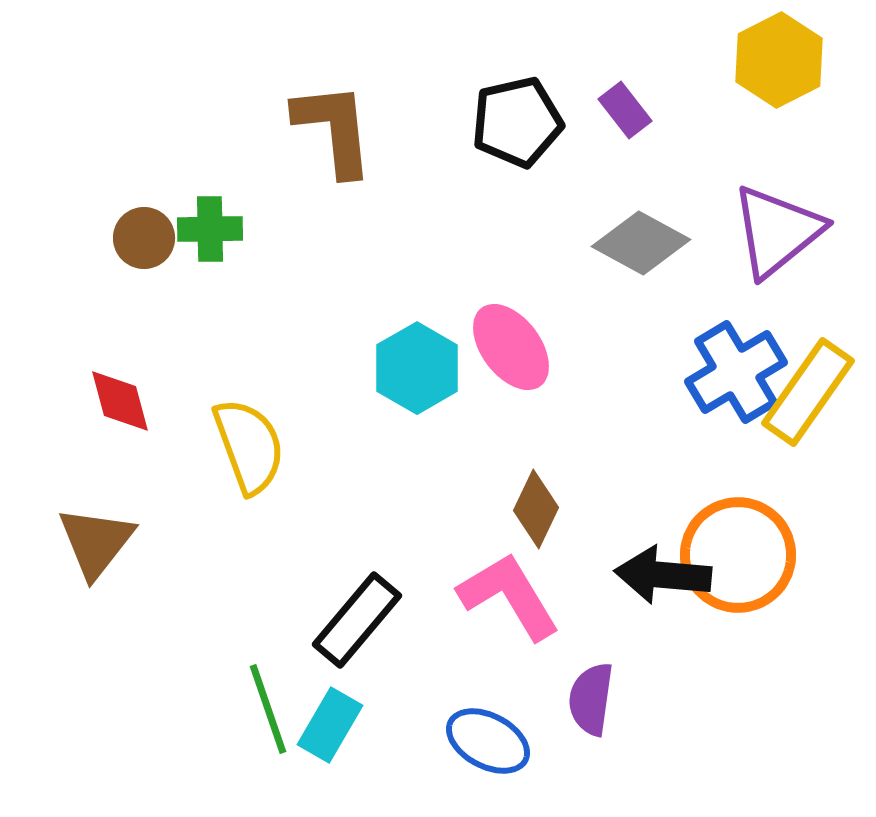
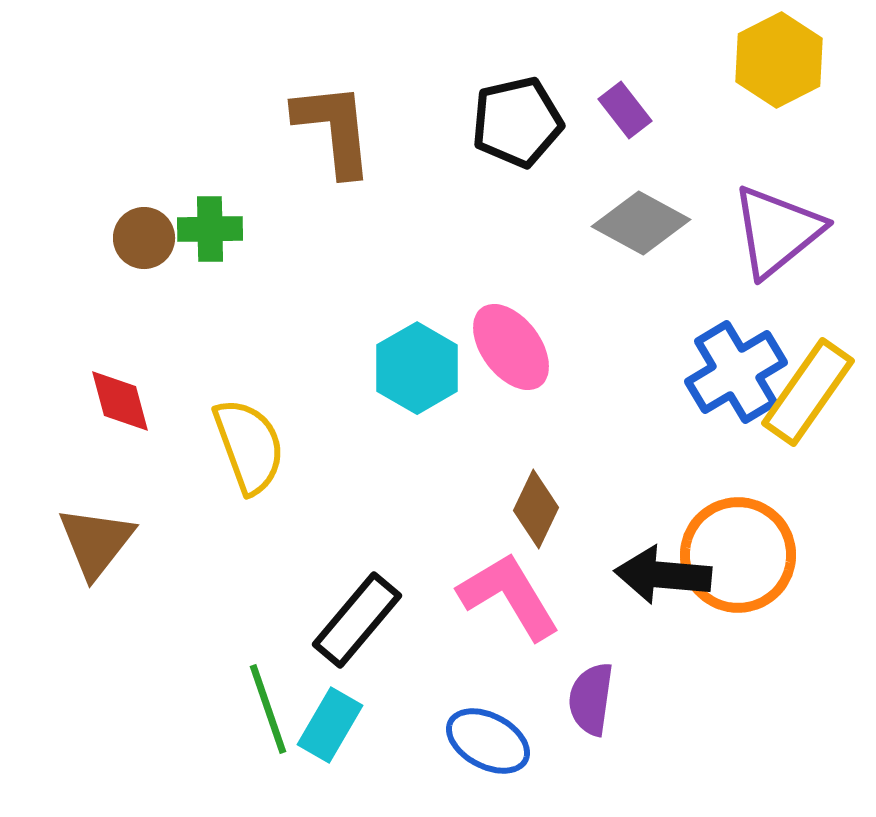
gray diamond: moved 20 px up
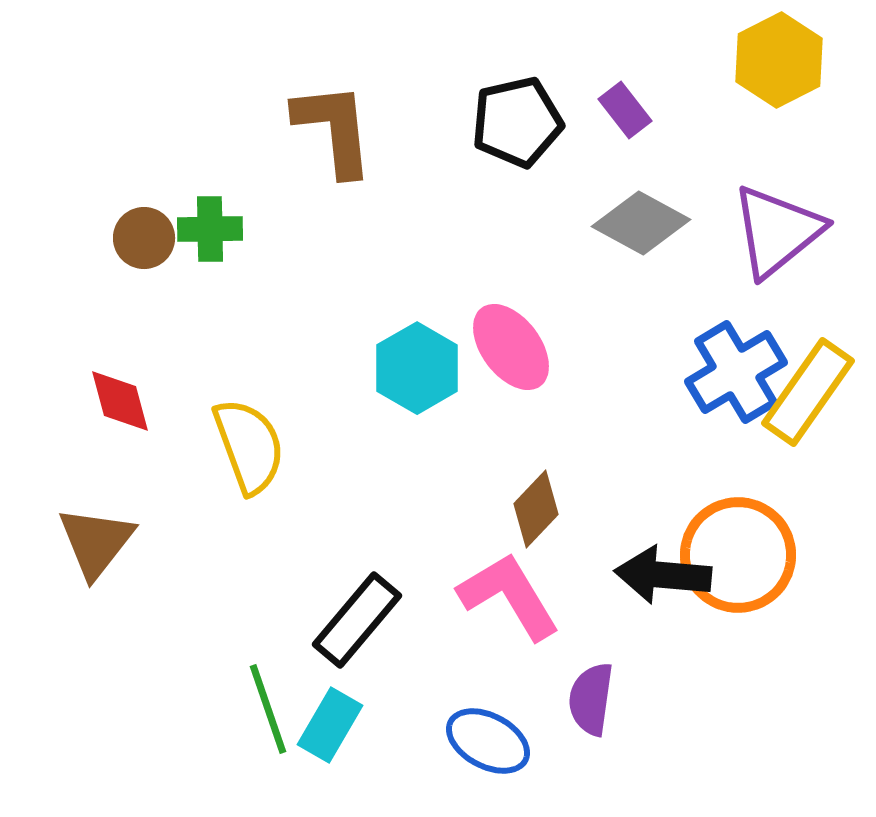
brown diamond: rotated 18 degrees clockwise
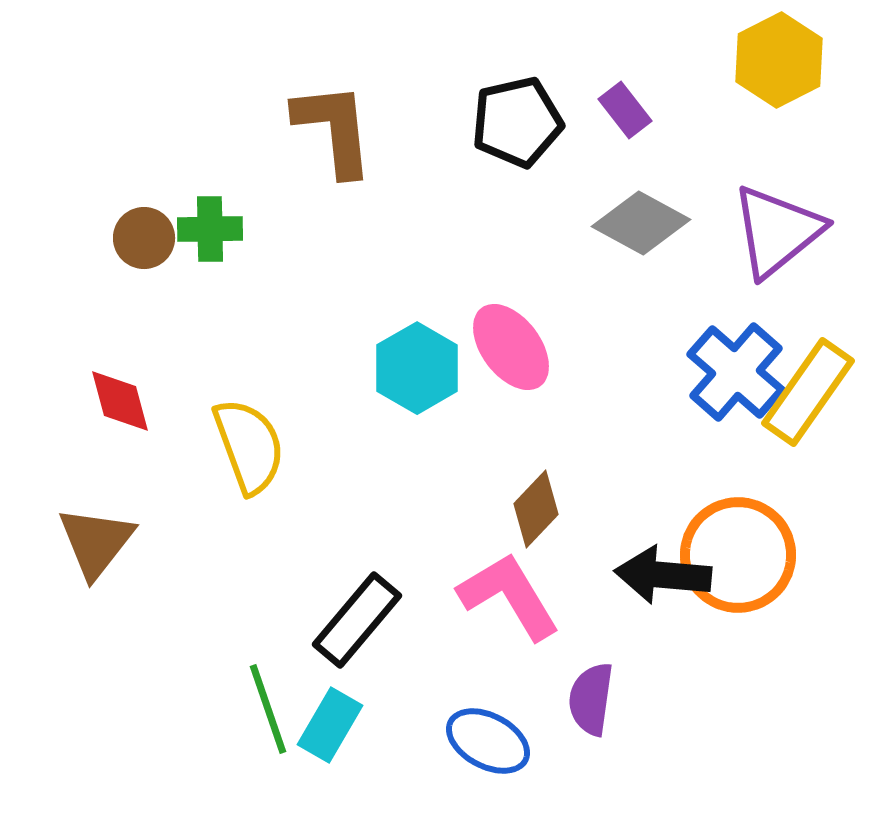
blue cross: rotated 18 degrees counterclockwise
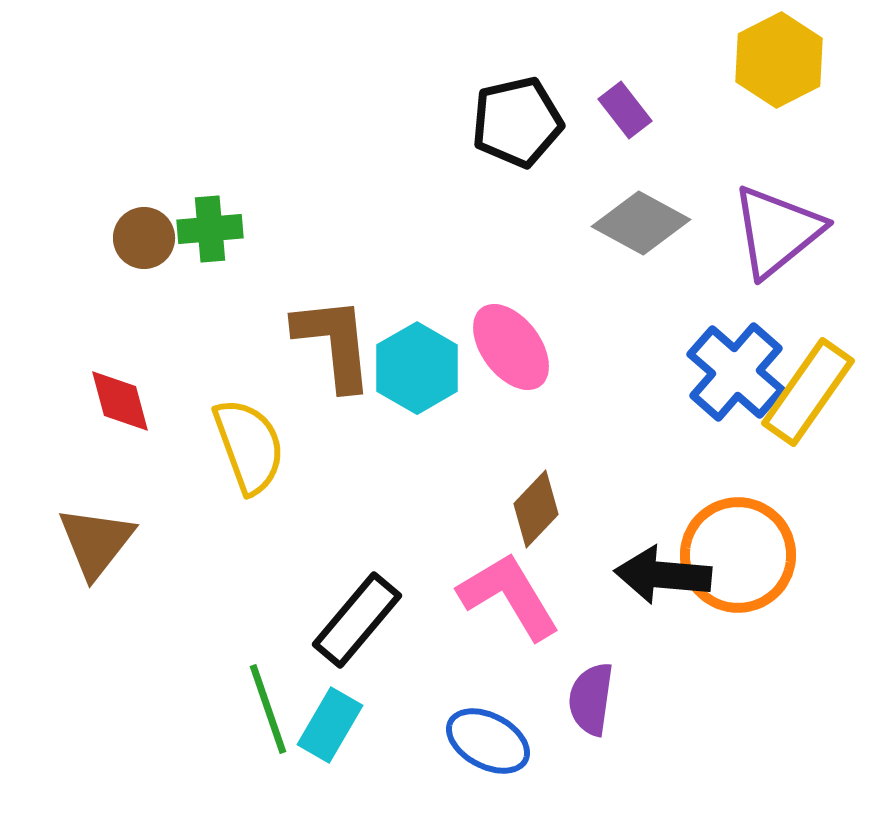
brown L-shape: moved 214 px down
green cross: rotated 4 degrees counterclockwise
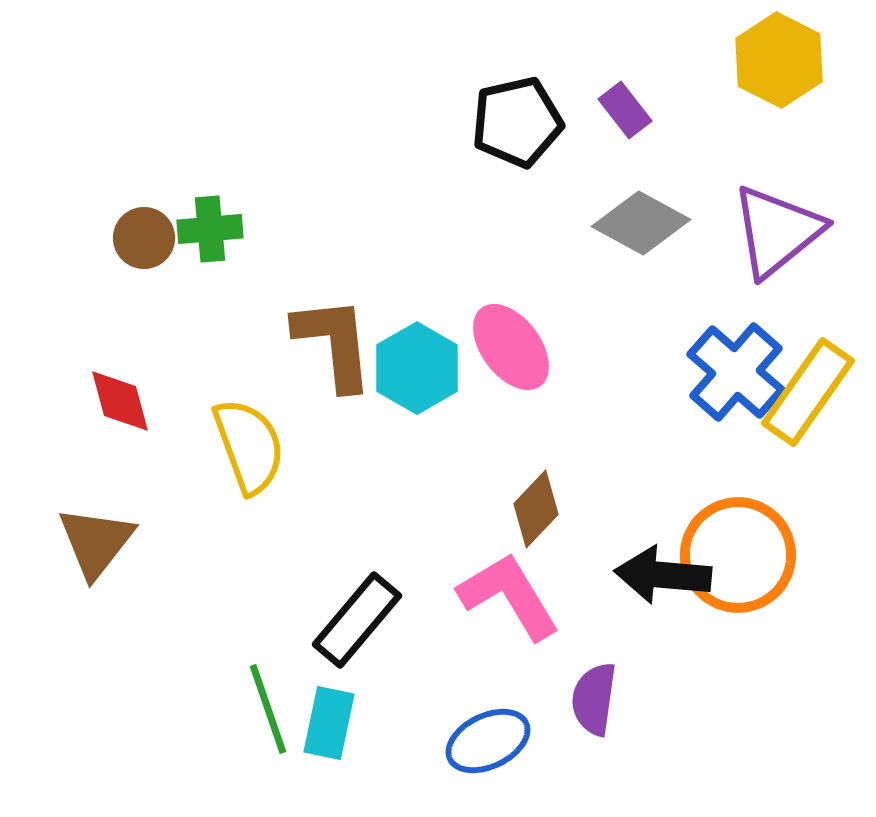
yellow hexagon: rotated 6 degrees counterclockwise
purple semicircle: moved 3 px right
cyan rectangle: moved 1 px left, 2 px up; rotated 18 degrees counterclockwise
blue ellipse: rotated 54 degrees counterclockwise
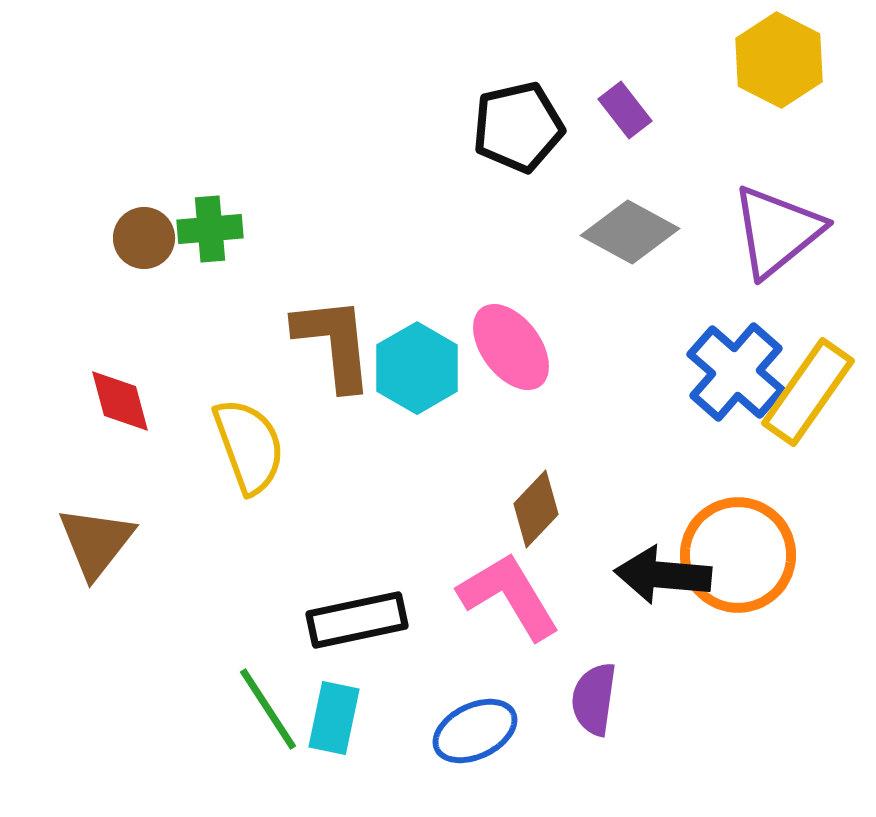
black pentagon: moved 1 px right, 5 px down
gray diamond: moved 11 px left, 9 px down
black rectangle: rotated 38 degrees clockwise
green line: rotated 14 degrees counterclockwise
cyan rectangle: moved 5 px right, 5 px up
blue ellipse: moved 13 px left, 10 px up
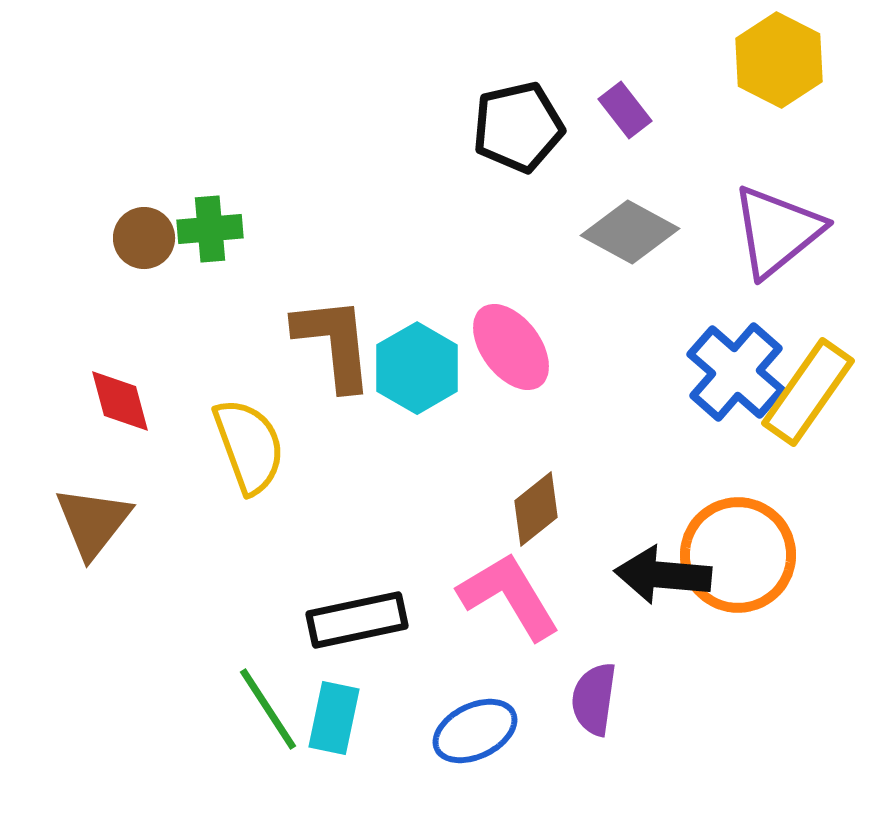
brown diamond: rotated 8 degrees clockwise
brown triangle: moved 3 px left, 20 px up
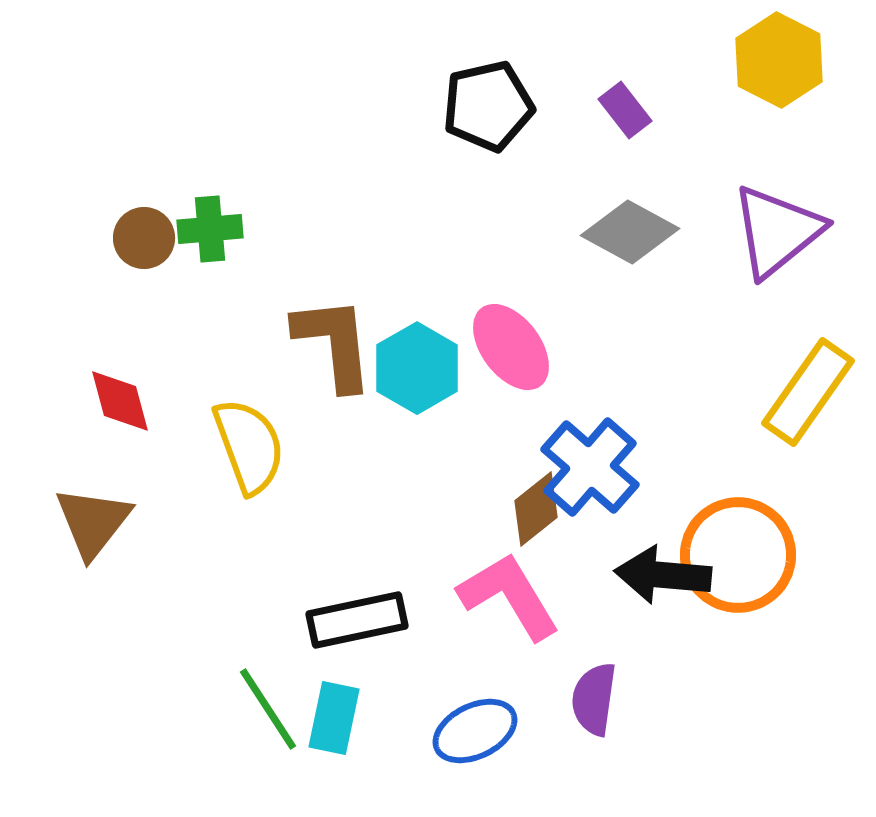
black pentagon: moved 30 px left, 21 px up
blue cross: moved 146 px left, 95 px down
